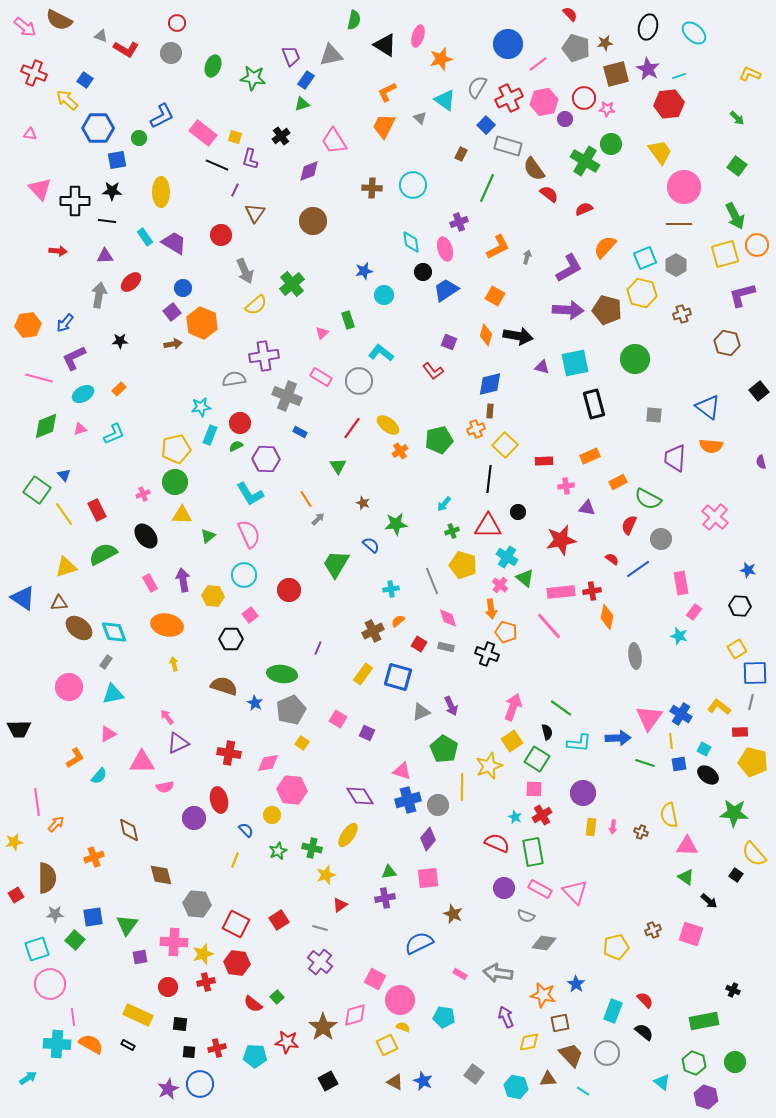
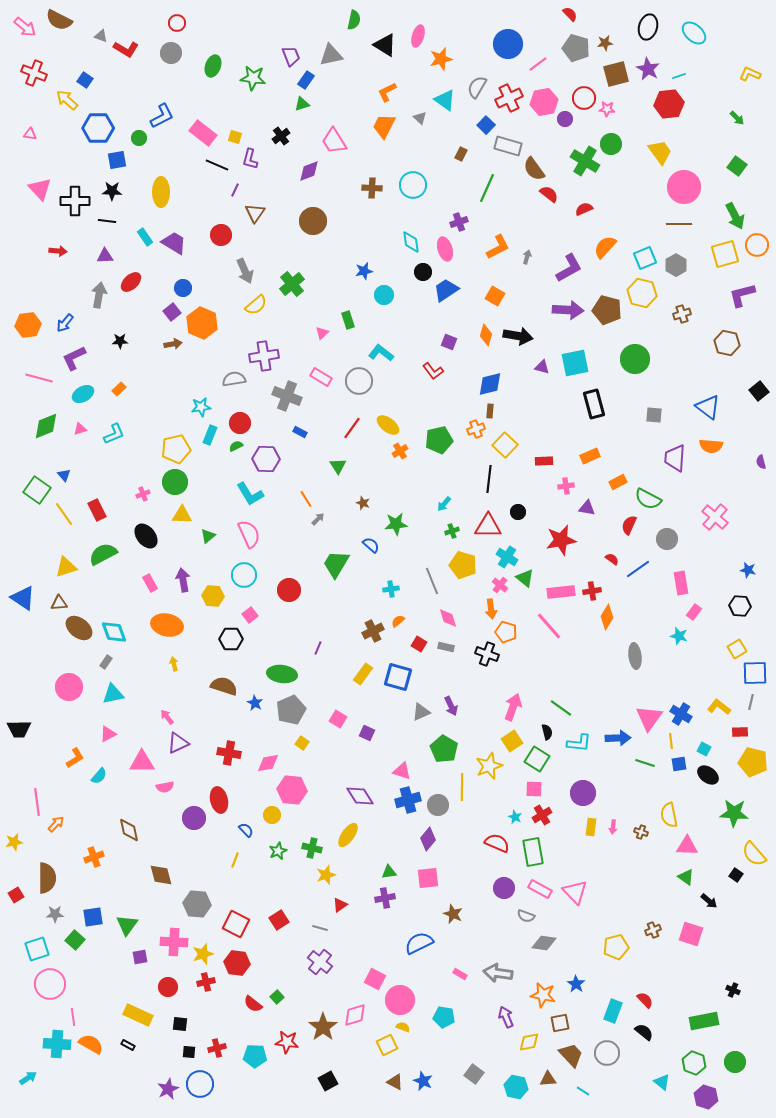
gray circle at (661, 539): moved 6 px right
orange diamond at (607, 617): rotated 20 degrees clockwise
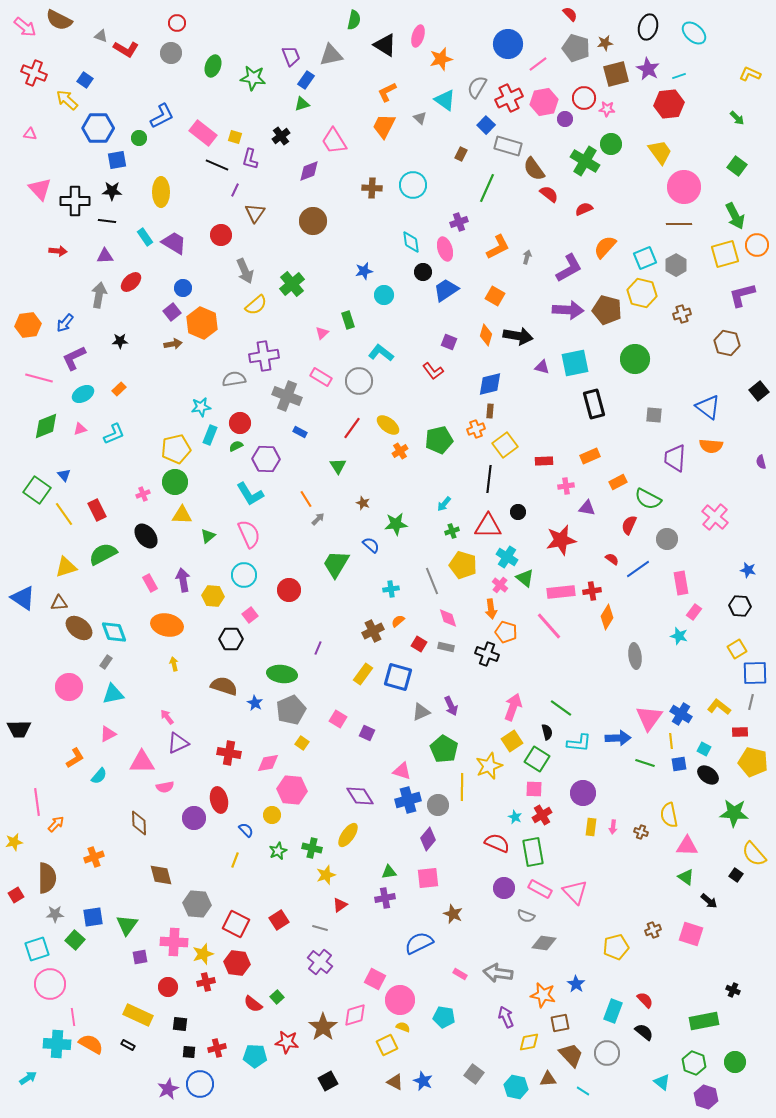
yellow square at (505, 445): rotated 10 degrees clockwise
brown diamond at (129, 830): moved 10 px right, 7 px up; rotated 10 degrees clockwise
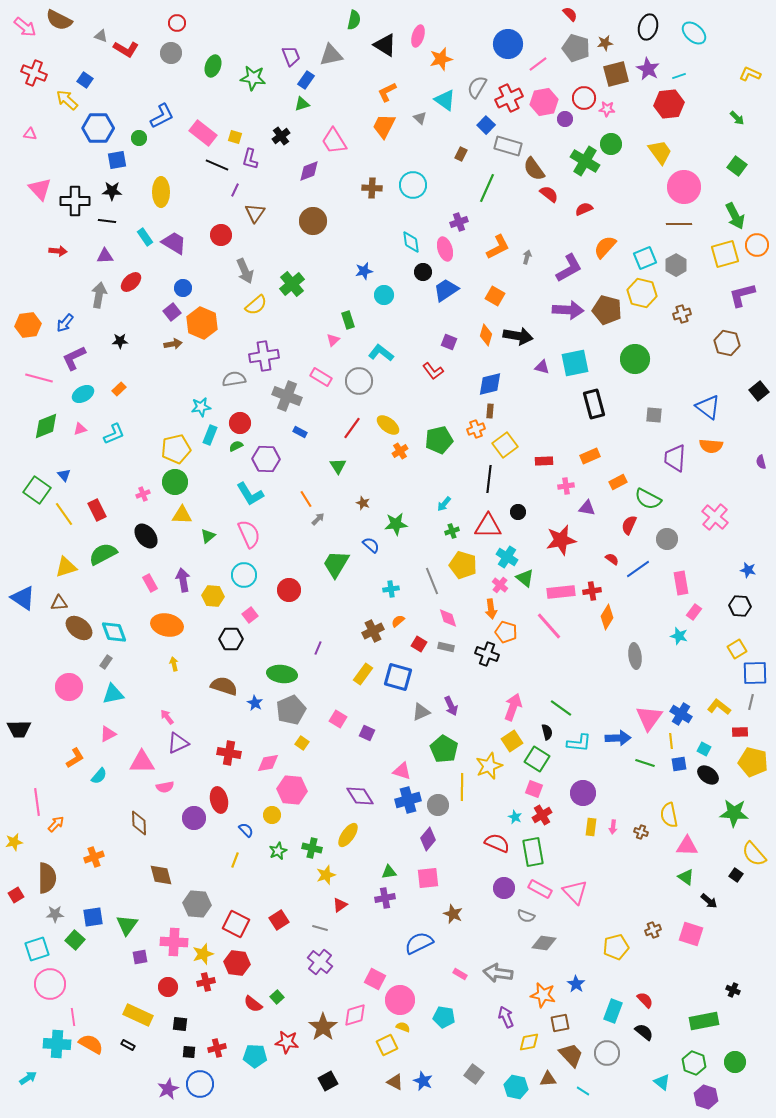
pink triangle at (322, 333): moved 11 px right, 7 px down
pink square at (534, 789): rotated 18 degrees clockwise
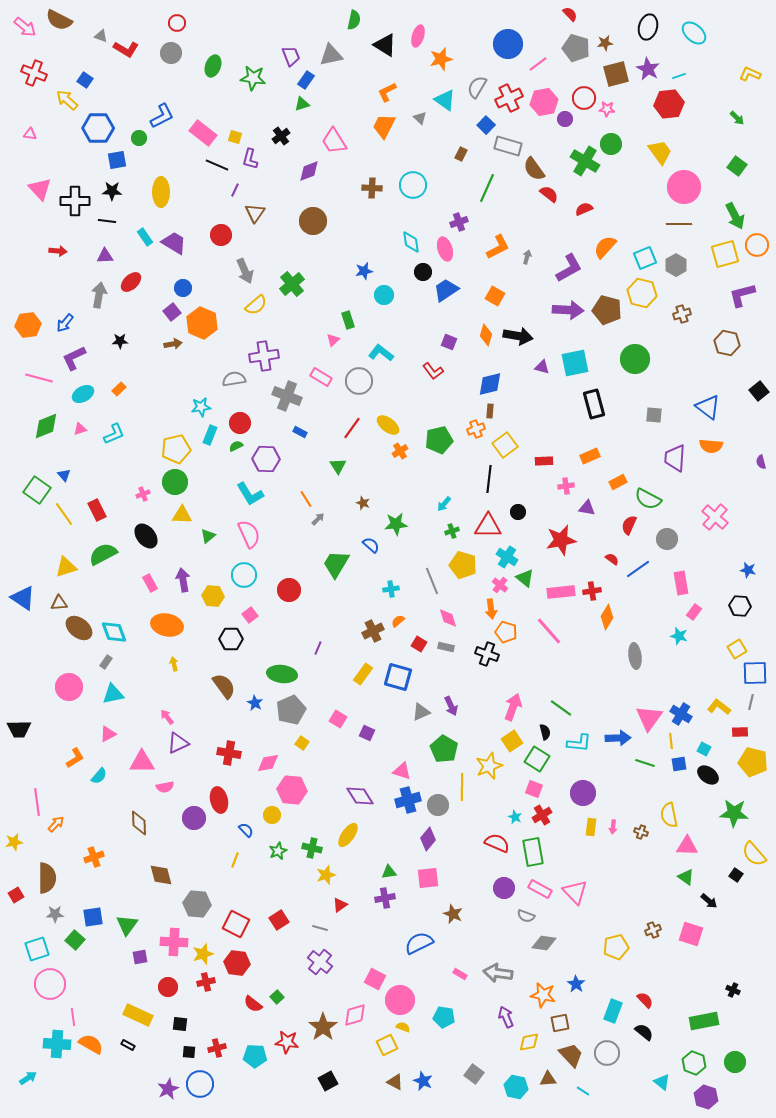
pink line at (549, 626): moved 5 px down
brown semicircle at (224, 686): rotated 36 degrees clockwise
black semicircle at (547, 732): moved 2 px left
